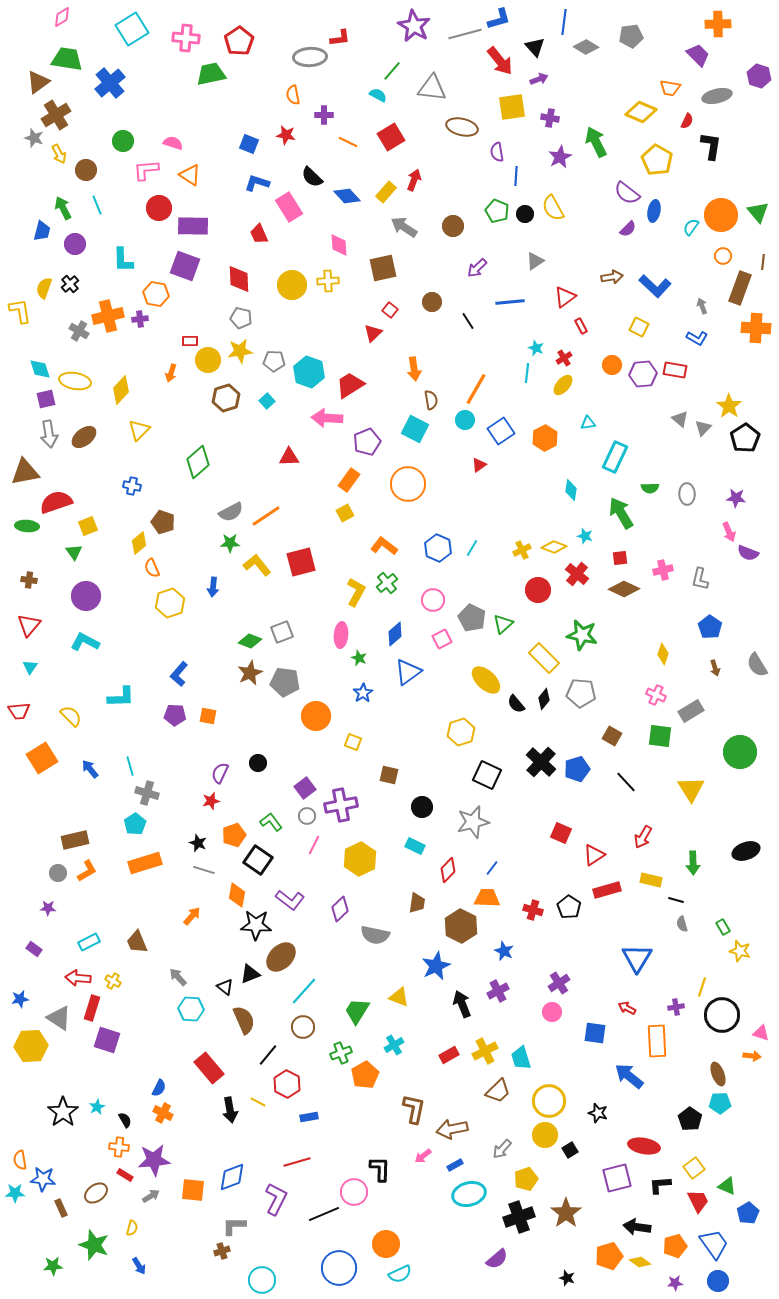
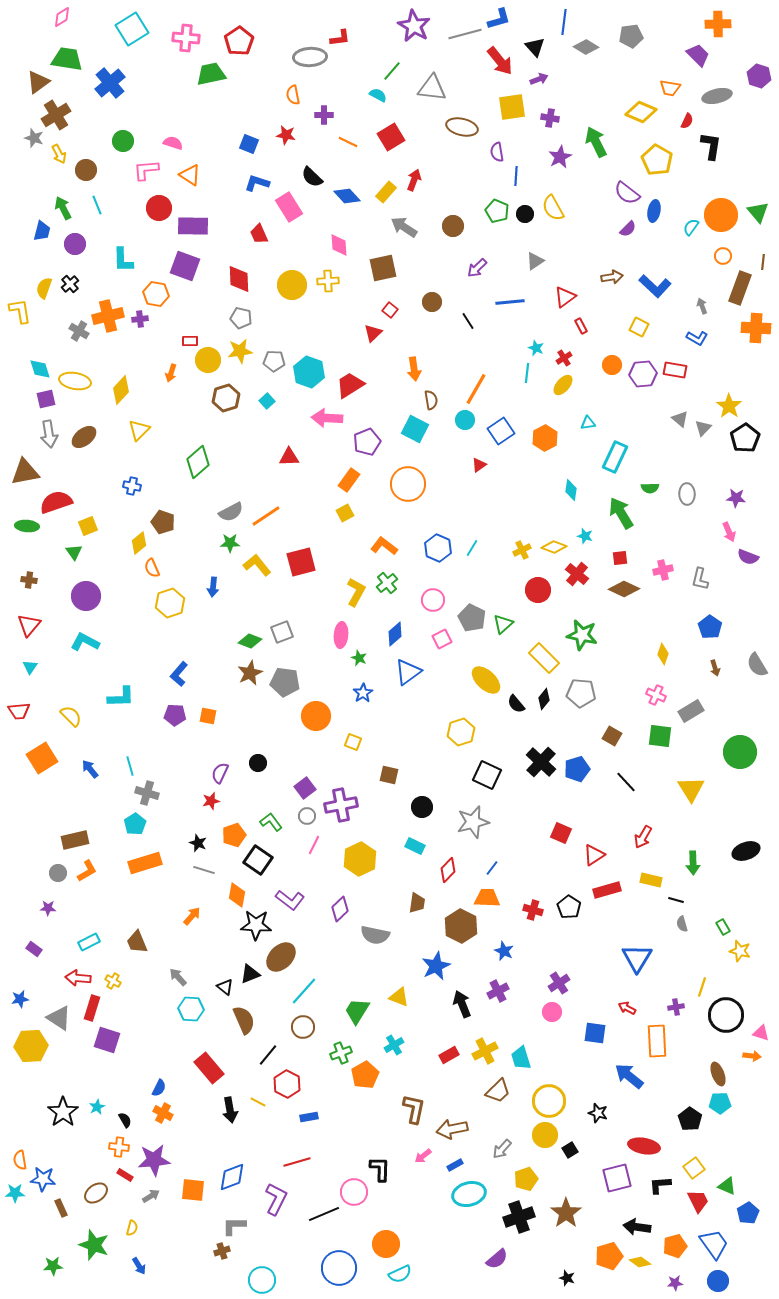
purple semicircle at (748, 553): moved 4 px down
black circle at (722, 1015): moved 4 px right
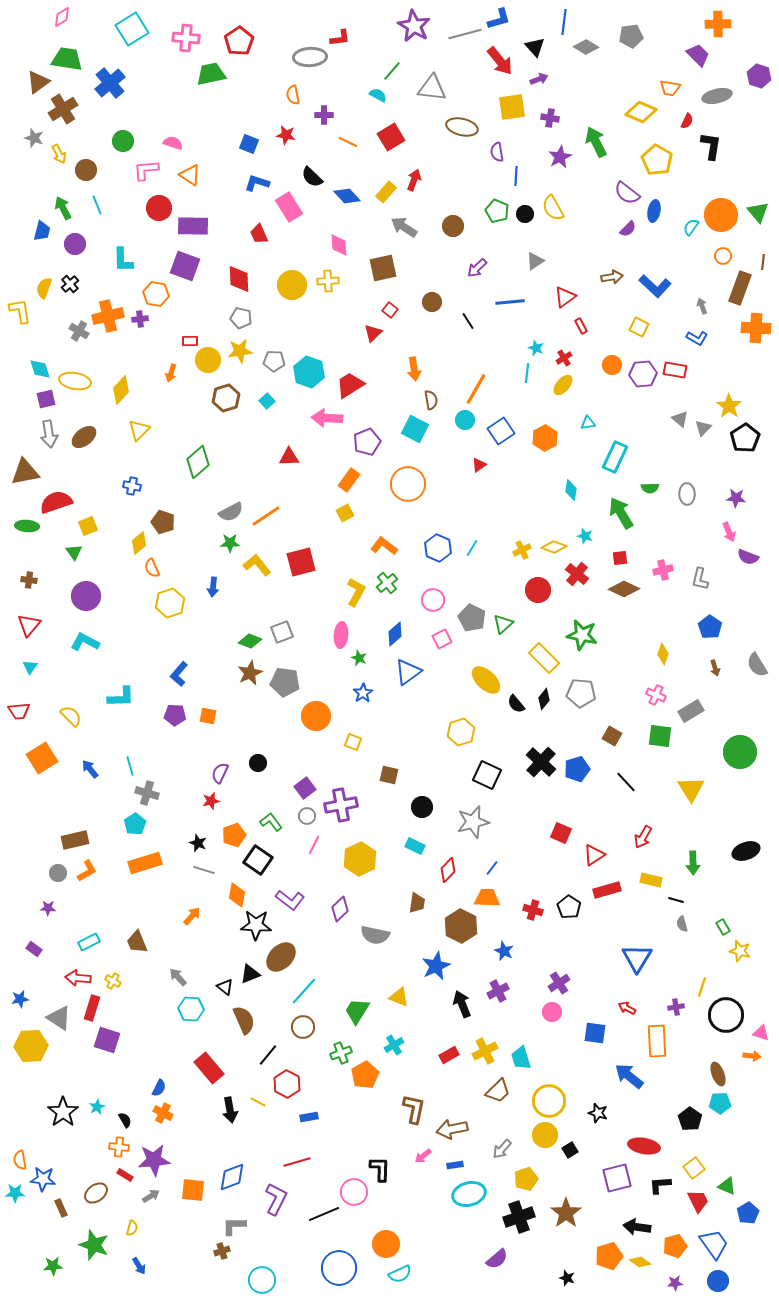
brown cross at (56, 115): moved 7 px right, 6 px up
blue rectangle at (455, 1165): rotated 21 degrees clockwise
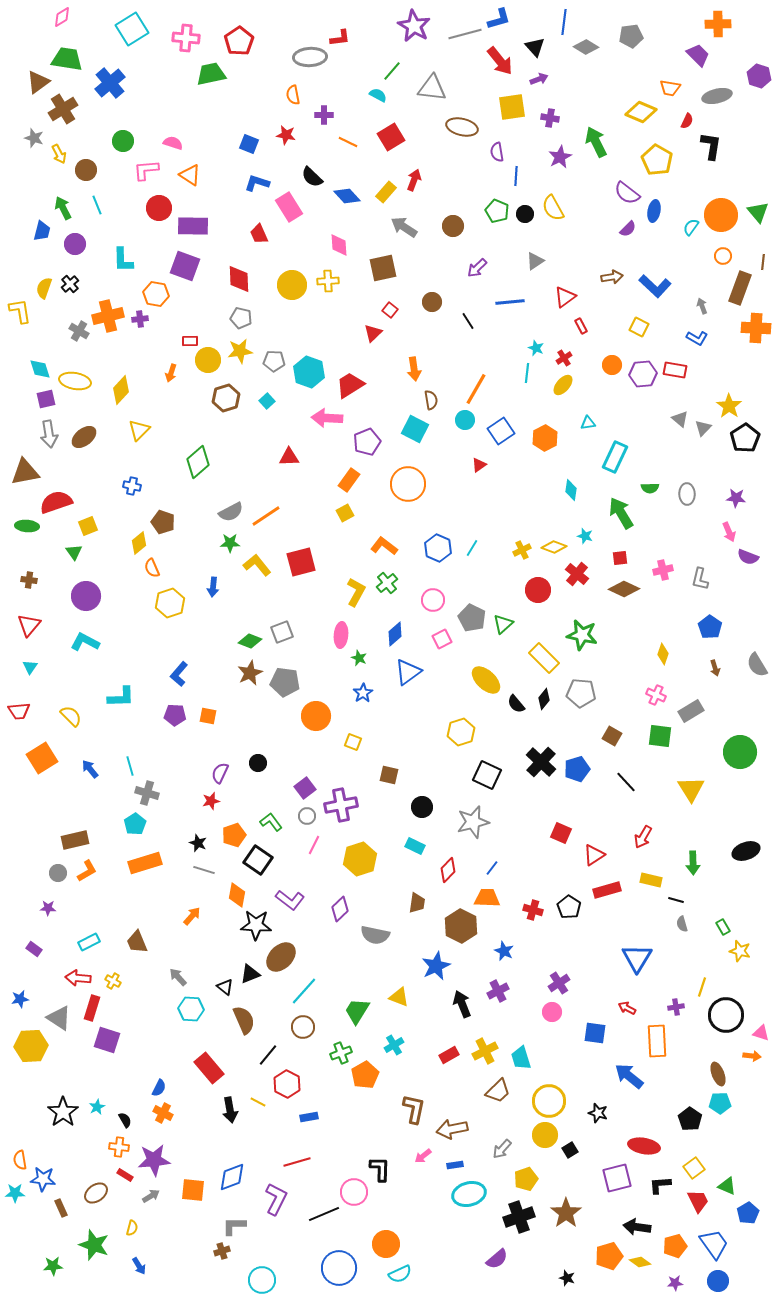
yellow hexagon at (360, 859): rotated 8 degrees clockwise
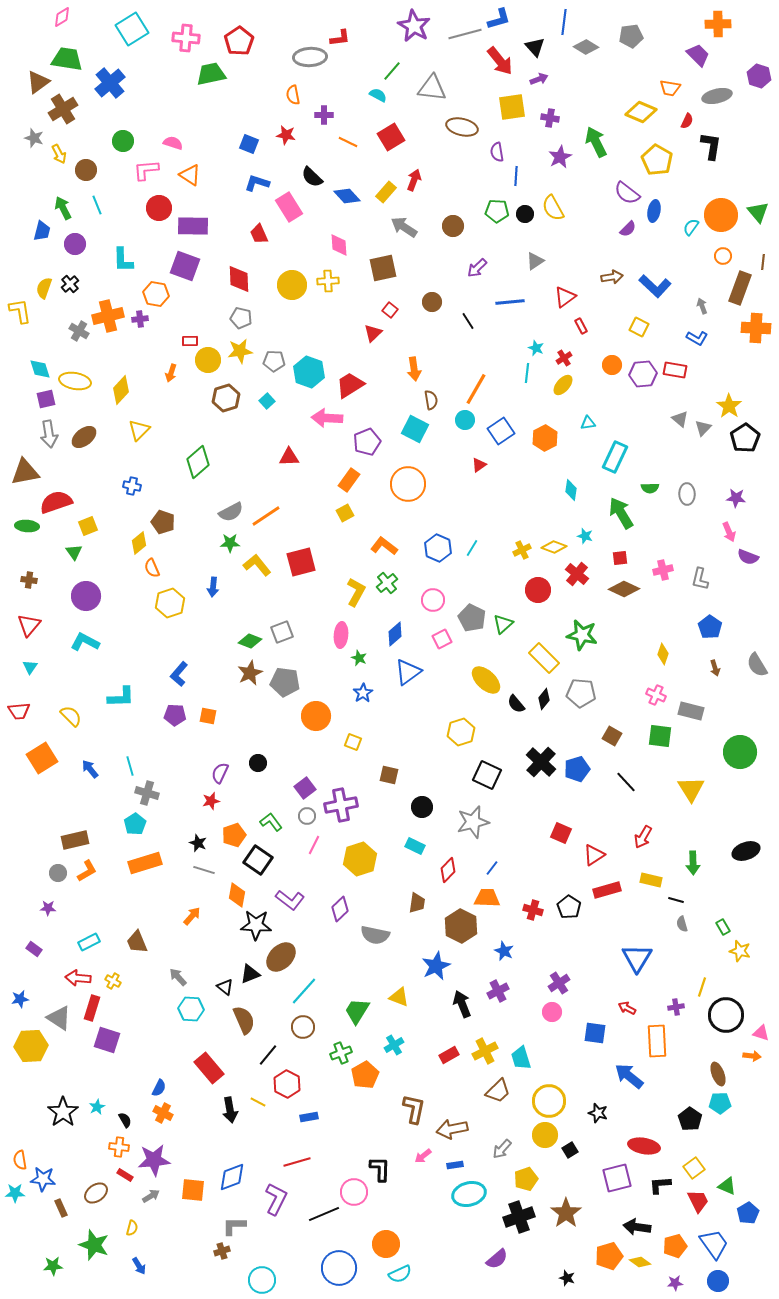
green pentagon at (497, 211): rotated 20 degrees counterclockwise
gray rectangle at (691, 711): rotated 45 degrees clockwise
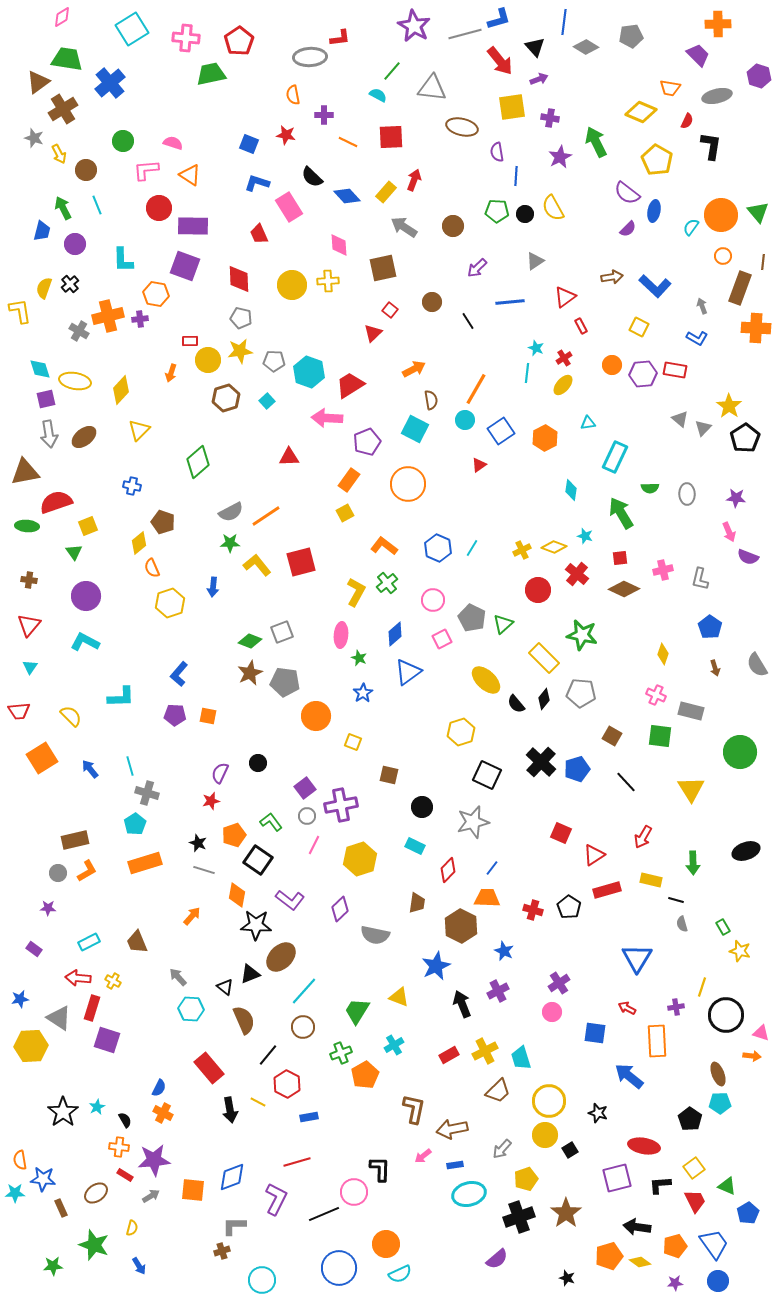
red square at (391, 137): rotated 28 degrees clockwise
orange arrow at (414, 369): rotated 110 degrees counterclockwise
red trapezoid at (698, 1201): moved 3 px left
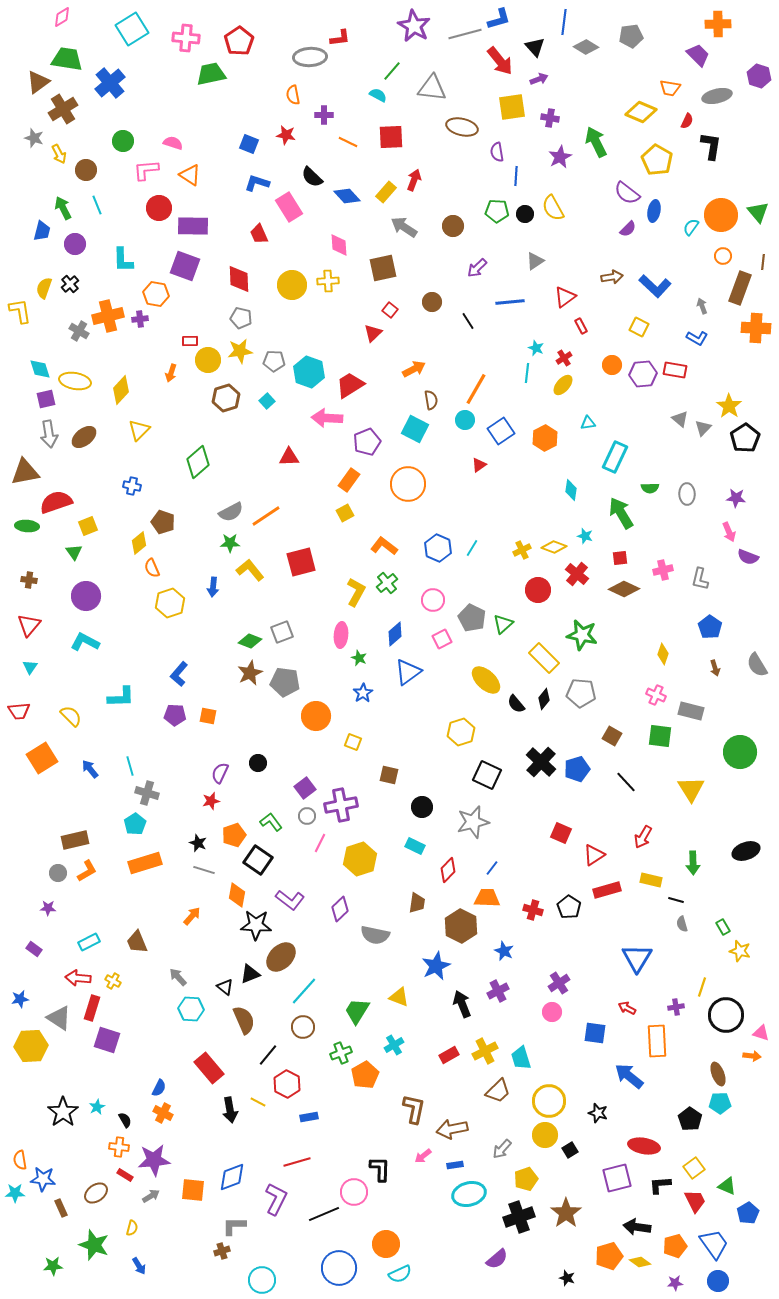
yellow L-shape at (257, 565): moved 7 px left, 5 px down
pink line at (314, 845): moved 6 px right, 2 px up
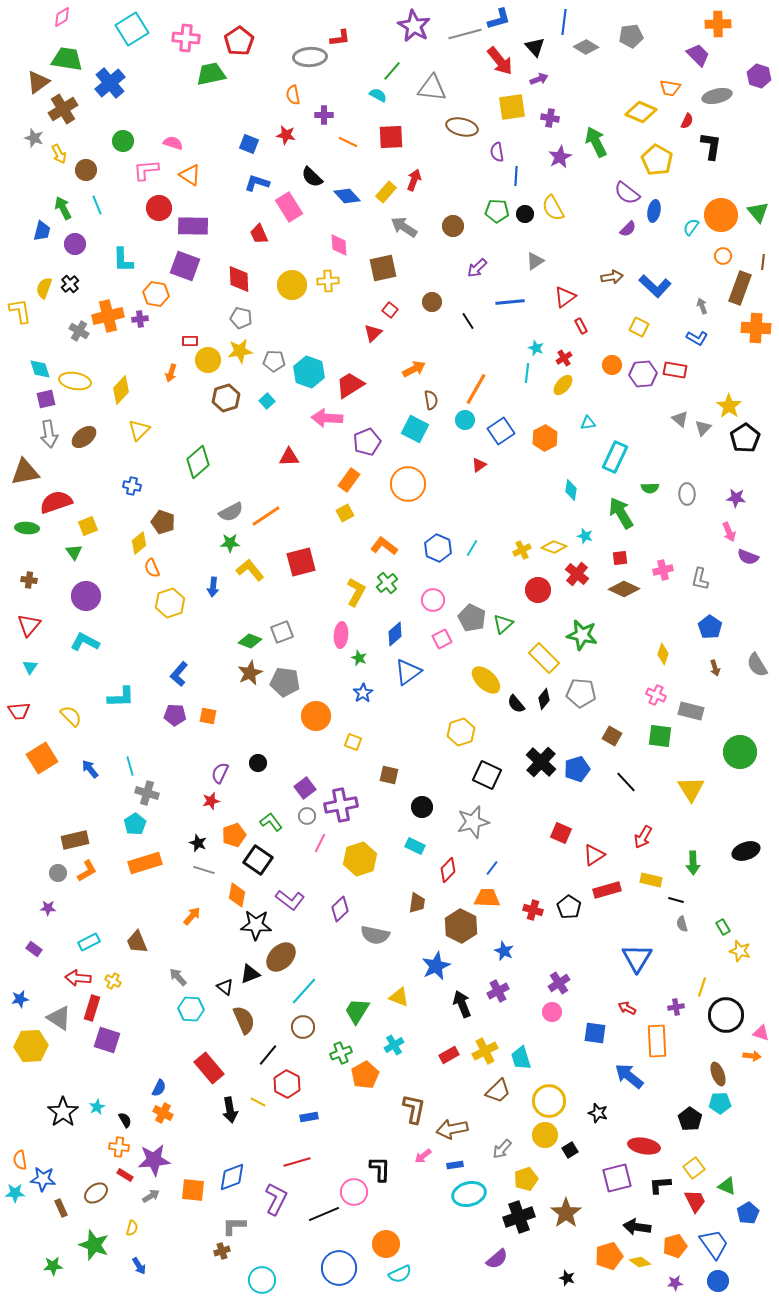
green ellipse at (27, 526): moved 2 px down
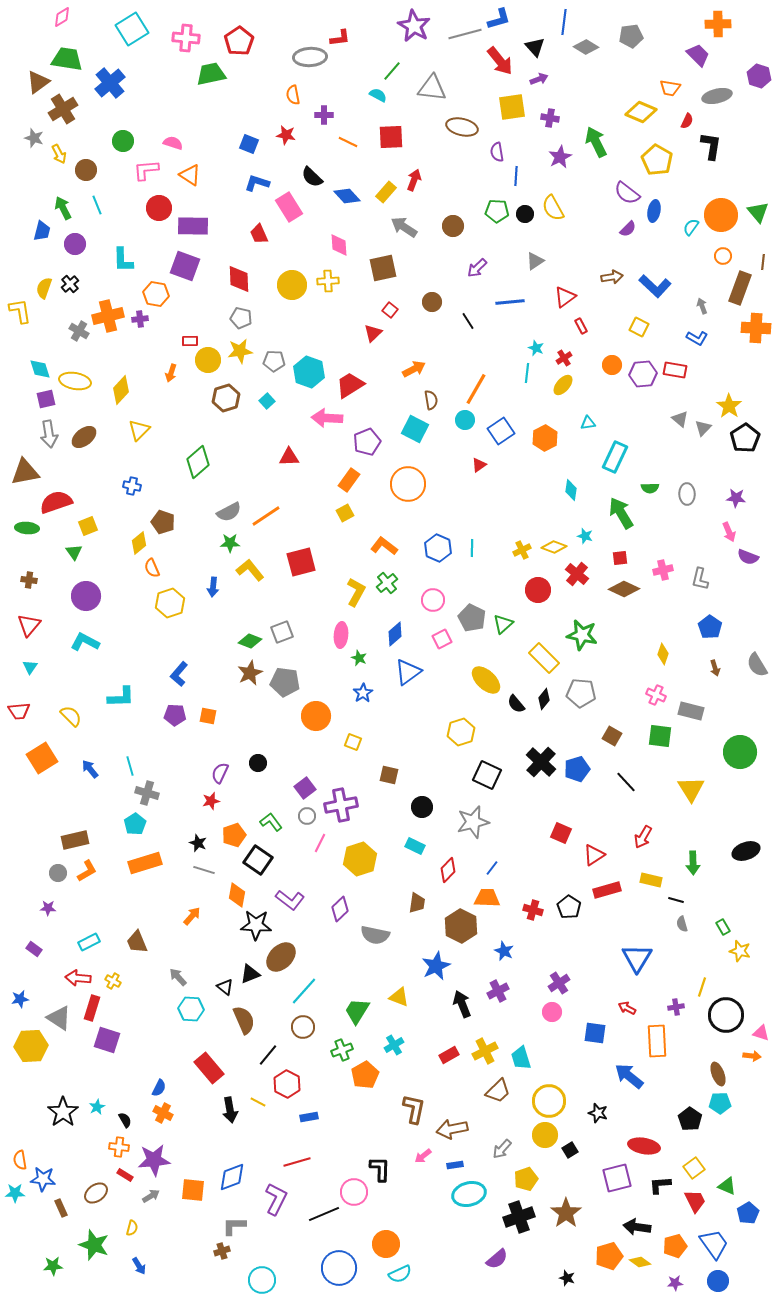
gray semicircle at (231, 512): moved 2 px left
cyan line at (472, 548): rotated 30 degrees counterclockwise
green cross at (341, 1053): moved 1 px right, 3 px up
